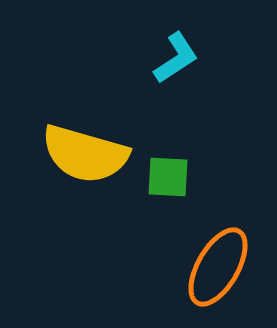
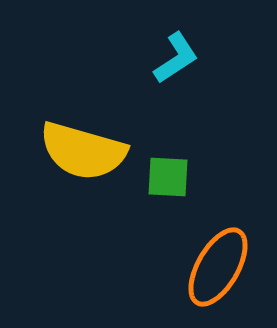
yellow semicircle: moved 2 px left, 3 px up
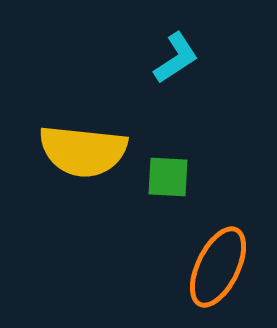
yellow semicircle: rotated 10 degrees counterclockwise
orange ellipse: rotated 4 degrees counterclockwise
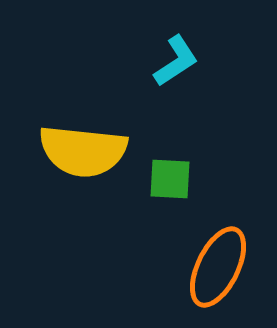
cyan L-shape: moved 3 px down
green square: moved 2 px right, 2 px down
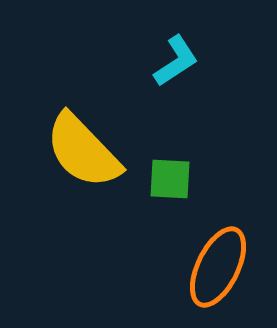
yellow semicircle: rotated 40 degrees clockwise
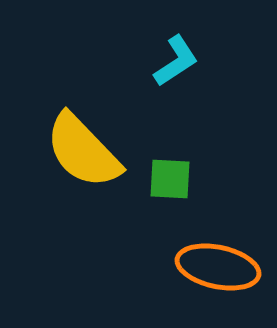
orange ellipse: rotated 76 degrees clockwise
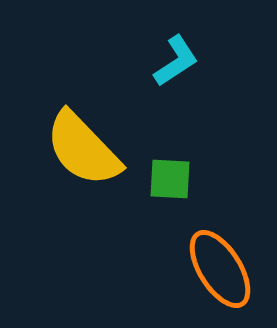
yellow semicircle: moved 2 px up
orange ellipse: moved 2 px right, 2 px down; rotated 46 degrees clockwise
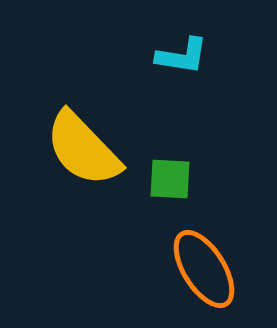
cyan L-shape: moved 6 px right, 5 px up; rotated 42 degrees clockwise
orange ellipse: moved 16 px left
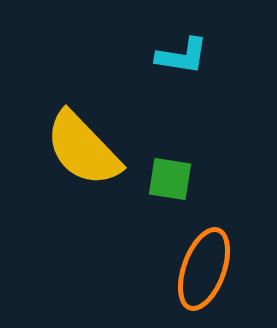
green square: rotated 6 degrees clockwise
orange ellipse: rotated 52 degrees clockwise
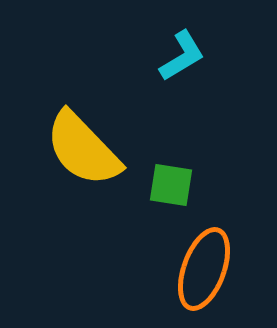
cyan L-shape: rotated 40 degrees counterclockwise
green square: moved 1 px right, 6 px down
